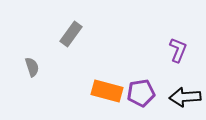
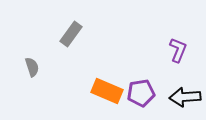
orange rectangle: rotated 8 degrees clockwise
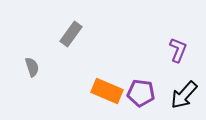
purple pentagon: rotated 16 degrees clockwise
black arrow: moved 1 px left, 2 px up; rotated 44 degrees counterclockwise
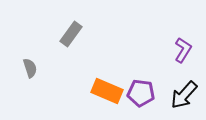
purple L-shape: moved 5 px right; rotated 10 degrees clockwise
gray semicircle: moved 2 px left, 1 px down
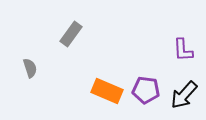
purple L-shape: rotated 145 degrees clockwise
purple pentagon: moved 5 px right, 3 px up
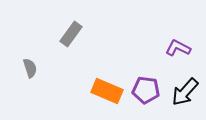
purple L-shape: moved 5 px left, 2 px up; rotated 120 degrees clockwise
black arrow: moved 1 px right, 3 px up
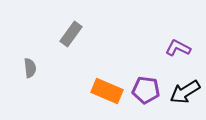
gray semicircle: rotated 12 degrees clockwise
black arrow: rotated 16 degrees clockwise
